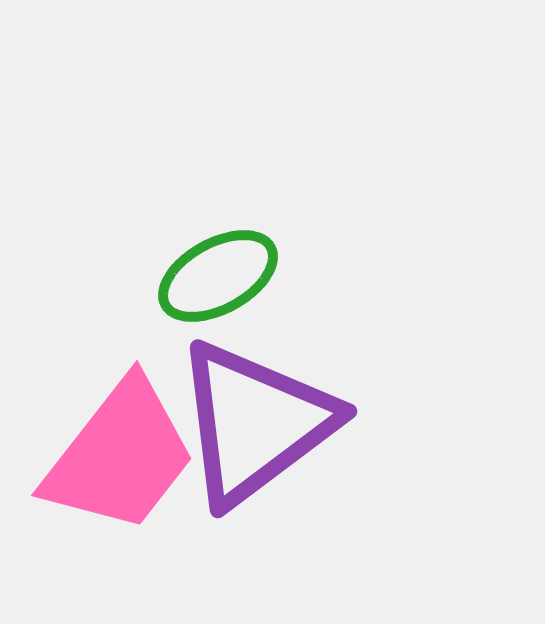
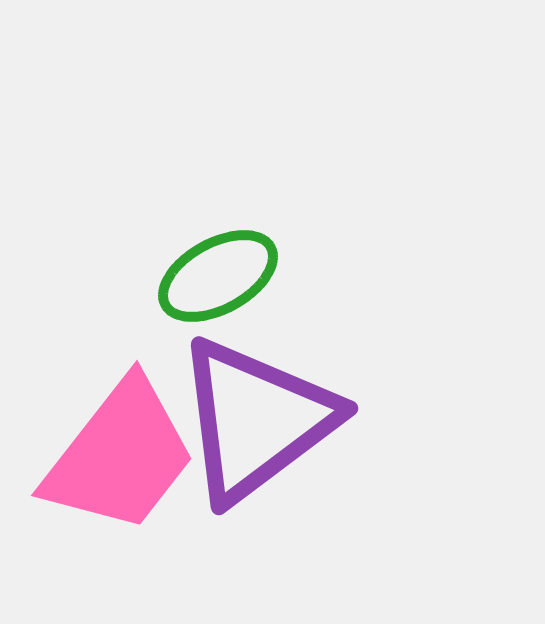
purple triangle: moved 1 px right, 3 px up
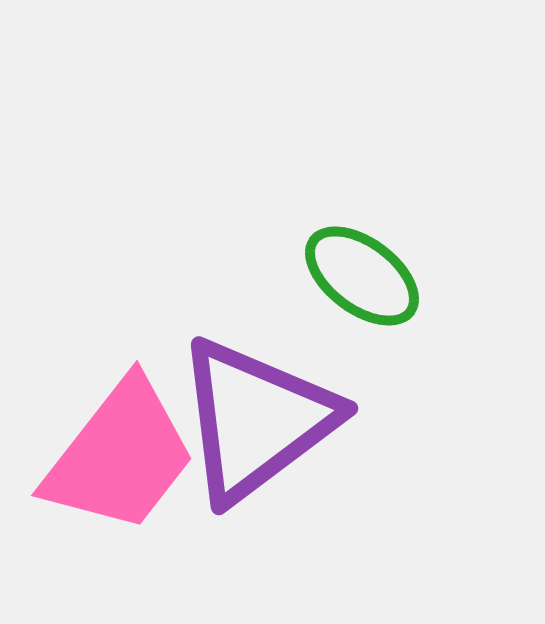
green ellipse: moved 144 px right; rotated 66 degrees clockwise
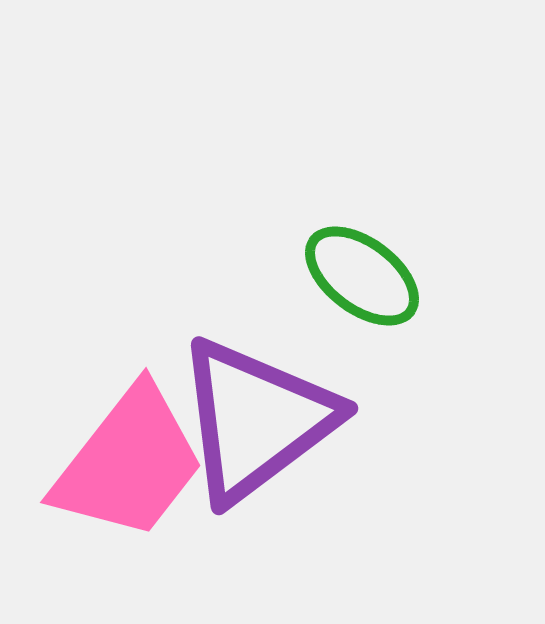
pink trapezoid: moved 9 px right, 7 px down
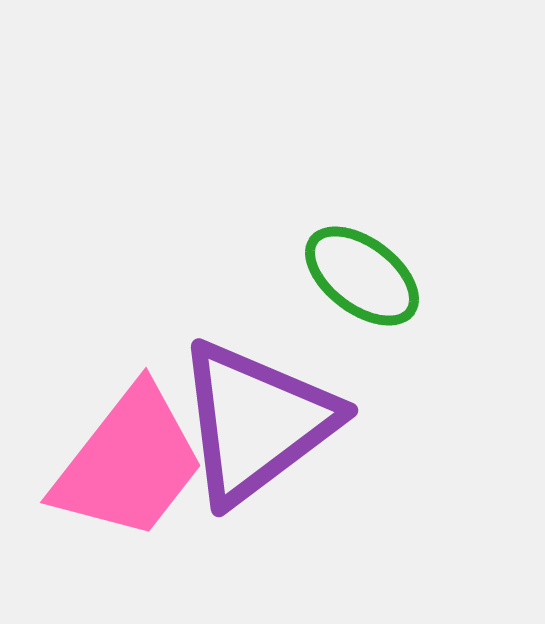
purple triangle: moved 2 px down
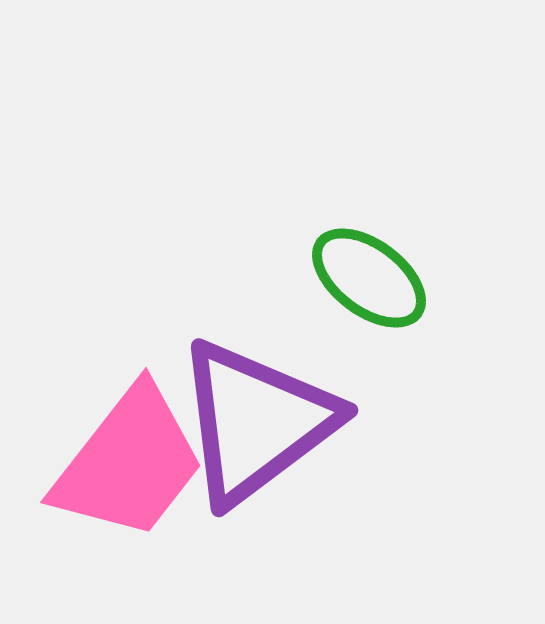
green ellipse: moved 7 px right, 2 px down
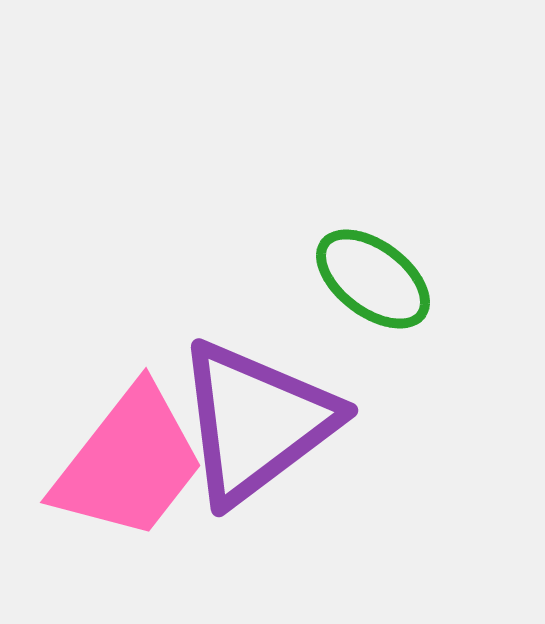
green ellipse: moved 4 px right, 1 px down
